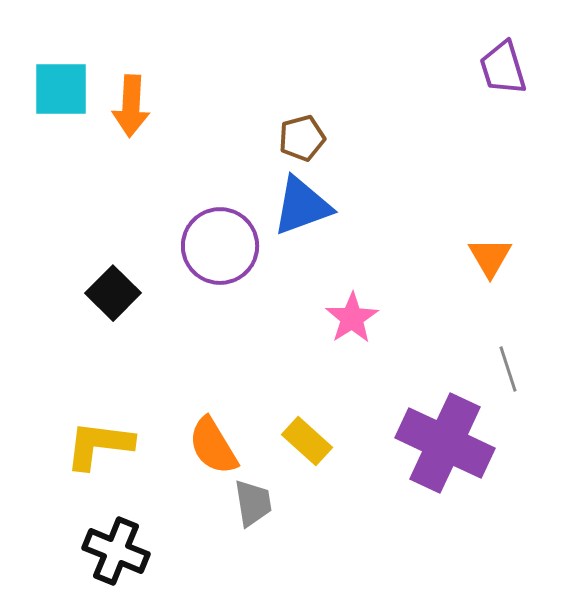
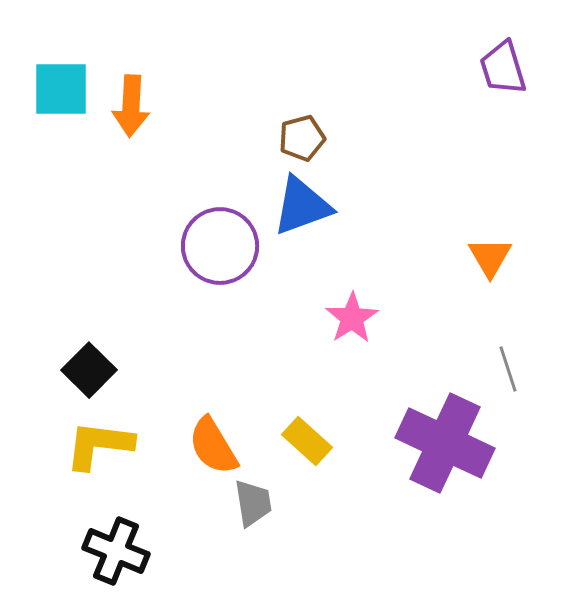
black square: moved 24 px left, 77 px down
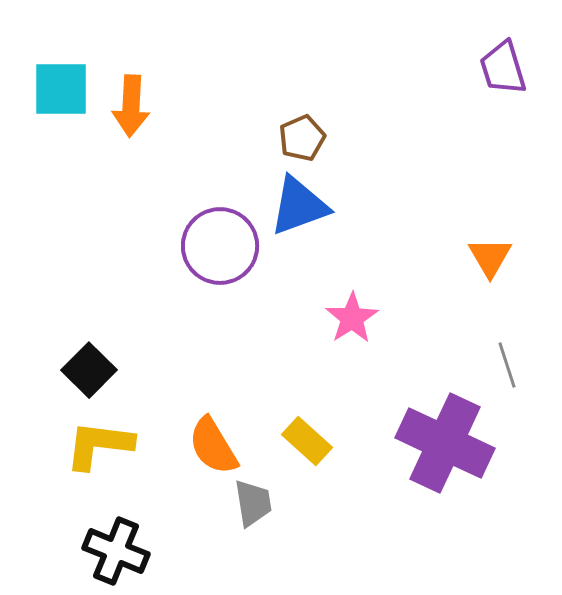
brown pentagon: rotated 9 degrees counterclockwise
blue triangle: moved 3 px left
gray line: moved 1 px left, 4 px up
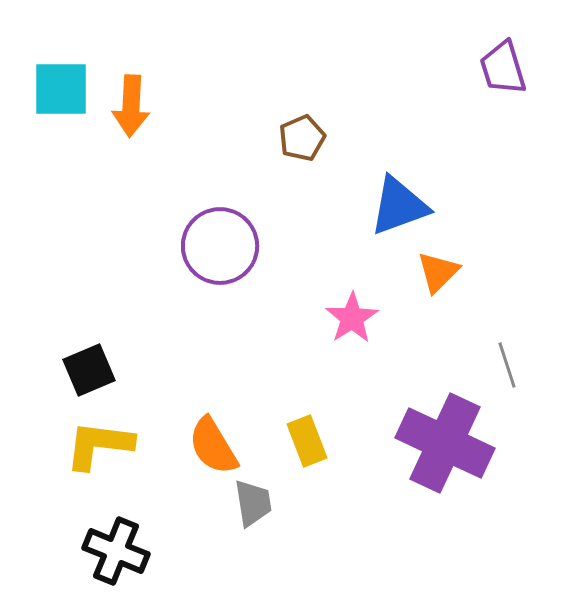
blue triangle: moved 100 px right
orange triangle: moved 52 px left, 15 px down; rotated 15 degrees clockwise
black square: rotated 22 degrees clockwise
yellow rectangle: rotated 27 degrees clockwise
